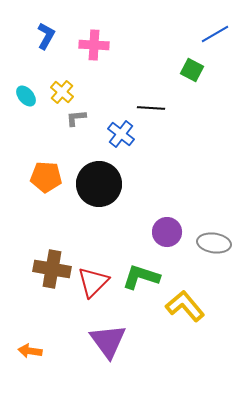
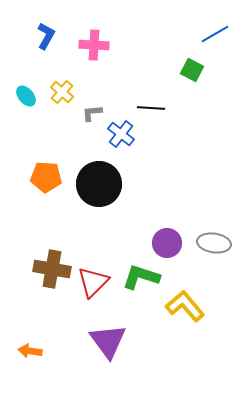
gray L-shape: moved 16 px right, 5 px up
purple circle: moved 11 px down
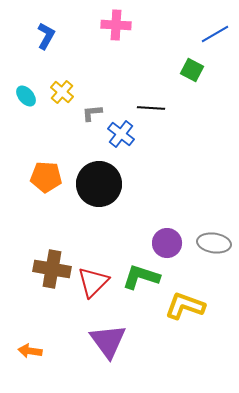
pink cross: moved 22 px right, 20 px up
yellow L-shape: rotated 30 degrees counterclockwise
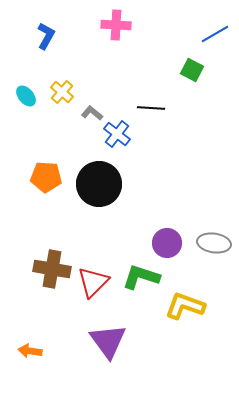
gray L-shape: rotated 45 degrees clockwise
blue cross: moved 4 px left
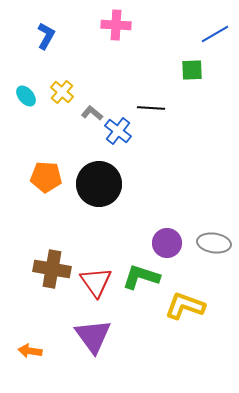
green square: rotated 30 degrees counterclockwise
blue cross: moved 1 px right, 3 px up
red triangle: moved 3 px right; rotated 20 degrees counterclockwise
purple triangle: moved 15 px left, 5 px up
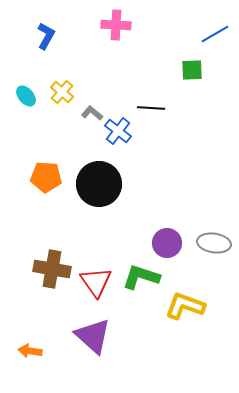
purple triangle: rotated 12 degrees counterclockwise
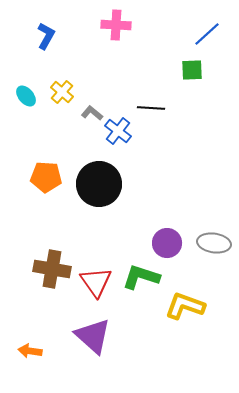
blue line: moved 8 px left; rotated 12 degrees counterclockwise
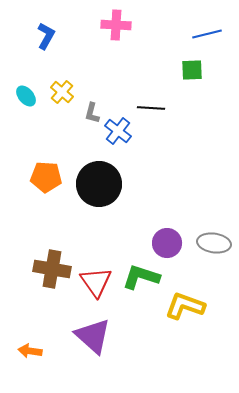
blue line: rotated 28 degrees clockwise
gray L-shape: rotated 115 degrees counterclockwise
